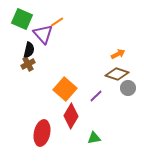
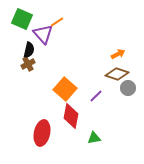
red diamond: rotated 20 degrees counterclockwise
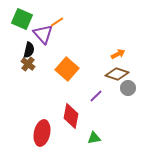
brown cross: rotated 24 degrees counterclockwise
orange square: moved 2 px right, 20 px up
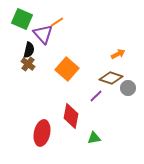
brown diamond: moved 6 px left, 4 px down
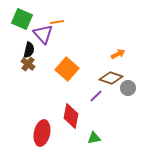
orange line: rotated 24 degrees clockwise
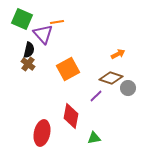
orange square: moved 1 px right; rotated 20 degrees clockwise
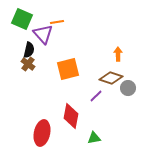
orange arrow: rotated 64 degrees counterclockwise
orange square: rotated 15 degrees clockwise
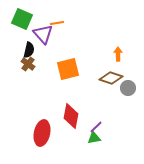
orange line: moved 1 px down
purple line: moved 31 px down
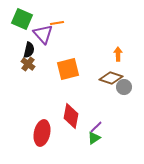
gray circle: moved 4 px left, 1 px up
green triangle: rotated 24 degrees counterclockwise
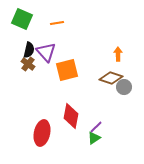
purple triangle: moved 3 px right, 18 px down
orange square: moved 1 px left, 1 px down
